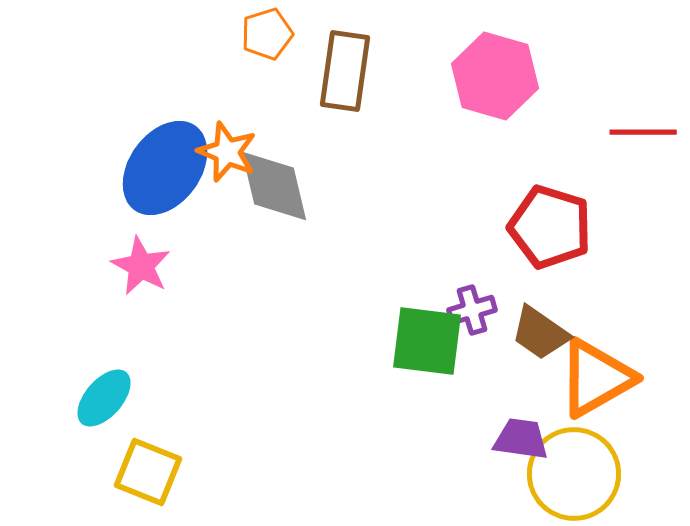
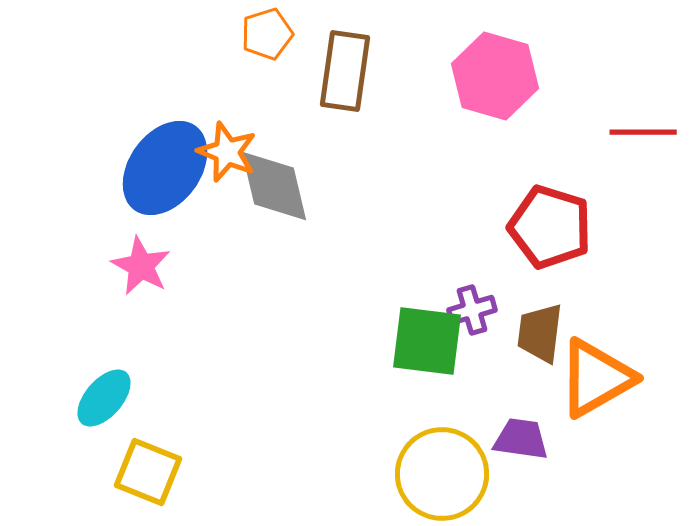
brown trapezoid: rotated 62 degrees clockwise
yellow circle: moved 132 px left
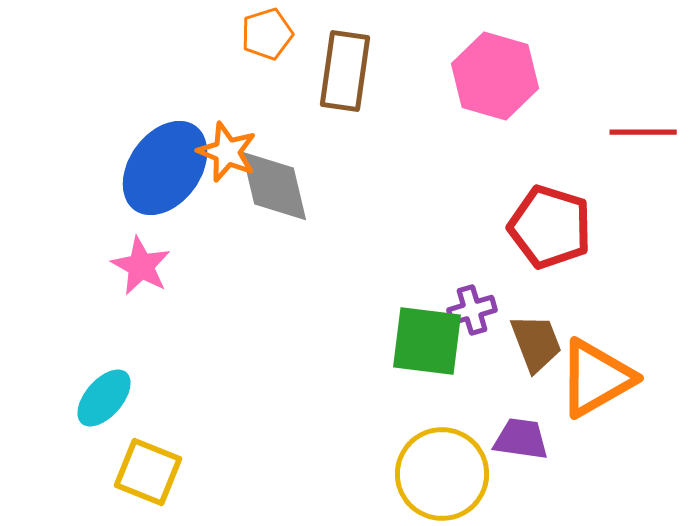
brown trapezoid: moved 4 px left, 10 px down; rotated 152 degrees clockwise
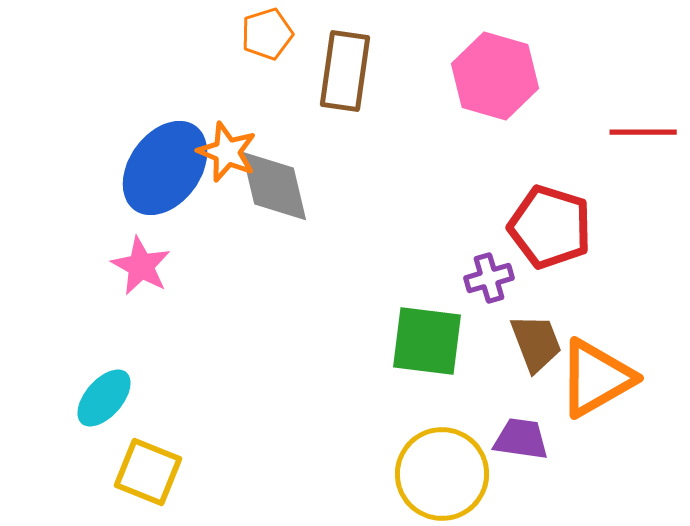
purple cross: moved 17 px right, 32 px up
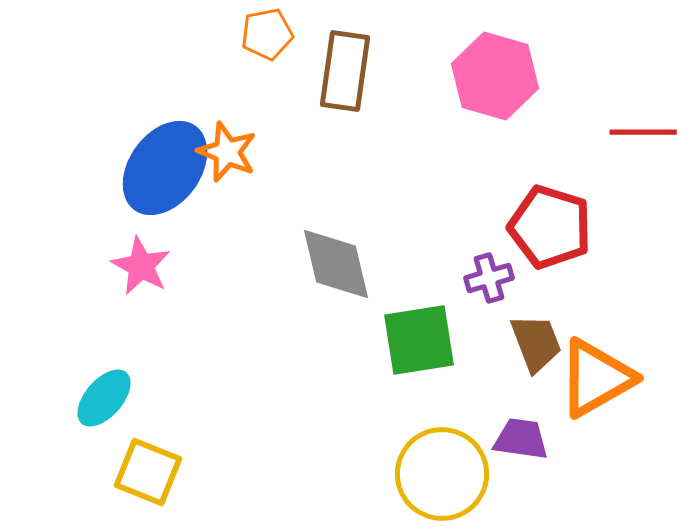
orange pentagon: rotated 6 degrees clockwise
gray diamond: moved 62 px right, 78 px down
green square: moved 8 px left, 1 px up; rotated 16 degrees counterclockwise
